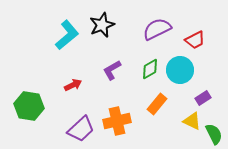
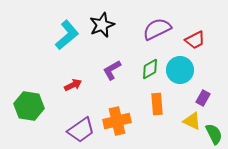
purple rectangle: rotated 28 degrees counterclockwise
orange rectangle: rotated 45 degrees counterclockwise
purple trapezoid: moved 1 px down; rotated 8 degrees clockwise
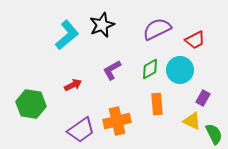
green hexagon: moved 2 px right, 2 px up
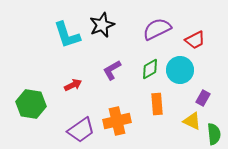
cyan L-shape: rotated 112 degrees clockwise
green semicircle: rotated 20 degrees clockwise
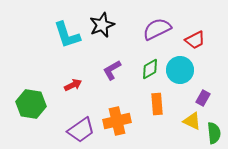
green semicircle: moved 1 px up
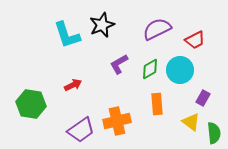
purple L-shape: moved 7 px right, 6 px up
yellow triangle: moved 1 px left, 1 px down; rotated 12 degrees clockwise
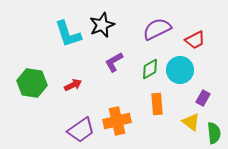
cyan L-shape: moved 1 px right, 1 px up
purple L-shape: moved 5 px left, 2 px up
green hexagon: moved 1 px right, 21 px up
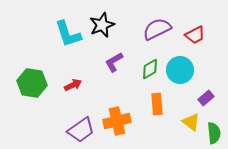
red trapezoid: moved 5 px up
purple rectangle: moved 3 px right; rotated 21 degrees clockwise
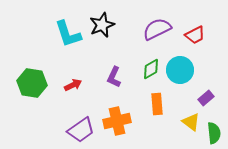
purple L-shape: moved 15 px down; rotated 35 degrees counterclockwise
green diamond: moved 1 px right
